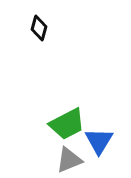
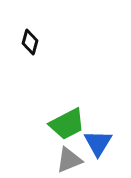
black diamond: moved 9 px left, 14 px down
blue triangle: moved 1 px left, 2 px down
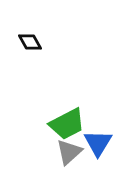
black diamond: rotated 45 degrees counterclockwise
gray triangle: moved 8 px up; rotated 20 degrees counterclockwise
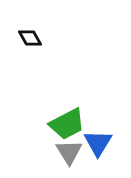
black diamond: moved 4 px up
gray triangle: rotated 20 degrees counterclockwise
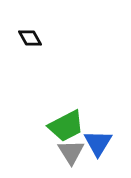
green trapezoid: moved 1 px left, 2 px down
gray triangle: moved 2 px right
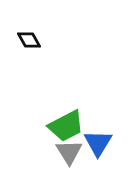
black diamond: moved 1 px left, 2 px down
gray triangle: moved 2 px left
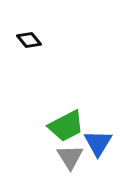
black diamond: rotated 10 degrees counterclockwise
gray triangle: moved 1 px right, 5 px down
